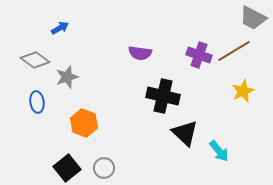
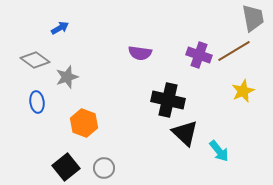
gray trapezoid: rotated 128 degrees counterclockwise
black cross: moved 5 px right, 4 px down
black square: moved 1 px left, 1 px up
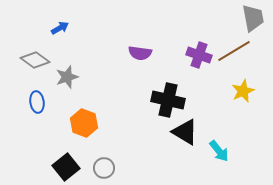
black triangle: moved 1 px up; rotated 12 degrees counterclockwise
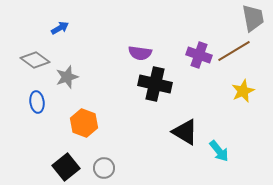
black cross: moved 13 px left, 16 px up
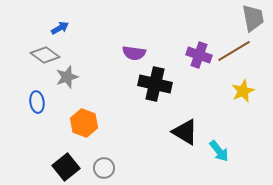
purple semicircle: moved 6 px left
gray diamond: moved 10 px right, 5 px up
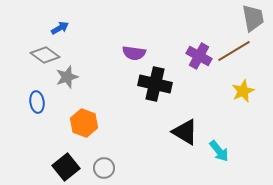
purple cross: moved 1 px down; rotated 10 degrees clockwise
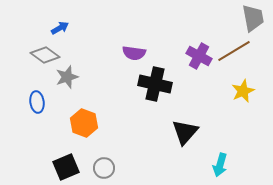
black triangle: rotated 40 degrees clockwise
cyan arrow: moved 1 px right, 14 px down; rotated 55 degrees clockwise
black square: rotated 16 degrees clockwise
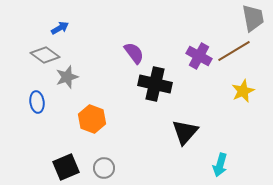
purple semicircle: rotated 135 degrees counterclockwise
orange hexagon: moved 8 px right, 4 px up
